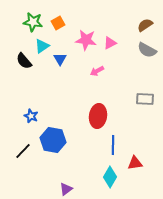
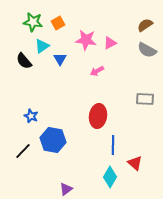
red triangle: rotated 49 degrees clockwise
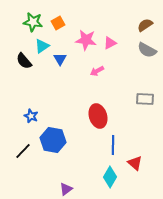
red ellipse: rotated 25 degrees counterclockwise
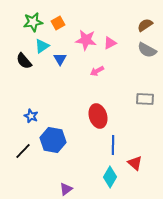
green star: rotated 18 degrees counterclockwise
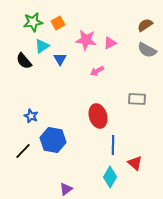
gray rectangle: moved 8 px left
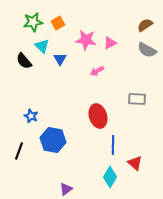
cyan triangle: rotated 42 degrees counterclockwise
black line: moved 4 px left; rotated 24 degrees counterclockwise
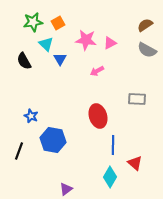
cyan triangle: moved 4 px right, 2 px up
black semicircle: rotated 12 degrees clockwise
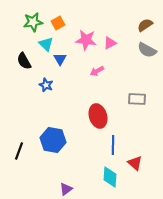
blue star: moved 15 px right, 31 px up
cyan diamond: rotated 25 degrees counterclockwise
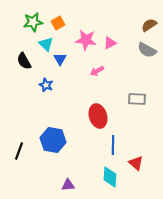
brown semicircle: moved 4 px right
red triangle: moved 1 px right
purple triangle: moved 2 px right, 4 px up; rotated 32 degrees clockwise
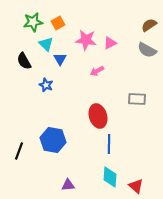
blue line: moved 4 px left, 1 px up
red triangle: moved 23 px down
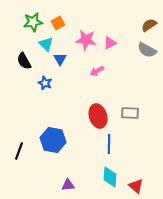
blue star: moved 1 px left, 2 px up
gray rectangle: moved 7 px left, 14 px down
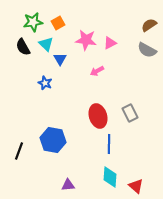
black semicircle: moved 1 px left, 14 px up
gray rectangle: rotated 60 degrees clockwise
